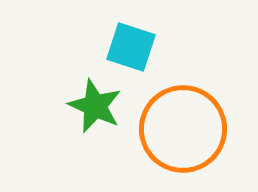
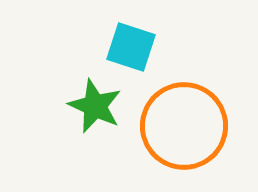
orange circle: moved 1 px right, 3 px up
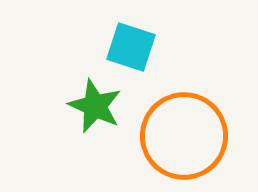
orange circle: moved 10 px down
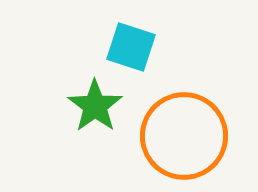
green star: rotated 12 degrees clockwise
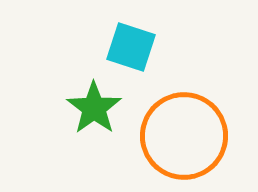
green star: moved 1 px left, 2 px down
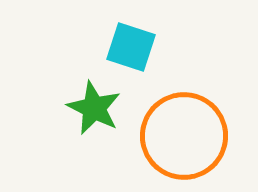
green star: rotated 10 degrees counterclockwise
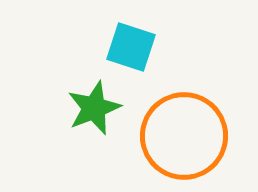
green star: rotated 24 degrees clockwise
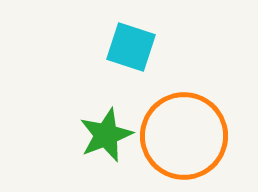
green star: moved 12 px right, 27 px down
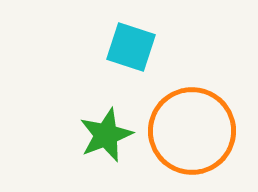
orange circle: moved 8 px right, 5 px up
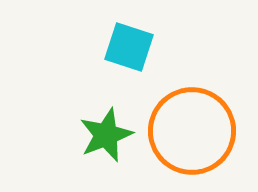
cyan square: moved 2 px left
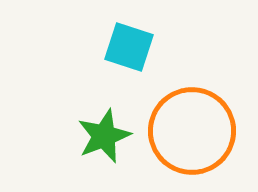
green star: moved 2 px left, 1 px down
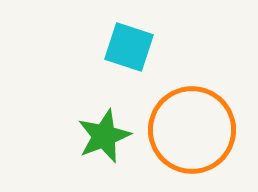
orange circle: moved 1 px up
